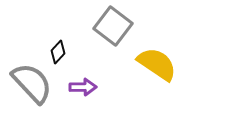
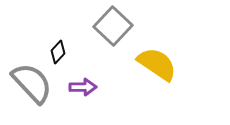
gray square: rotated 6 degrees clockwise
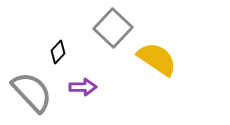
gray square: moved 2 px down
yellow semicircle: moved 5 px up
gray semicircle: moved 9 px down
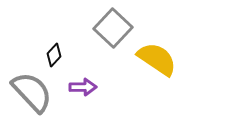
black diamond: moved 4 px left, 3 px down
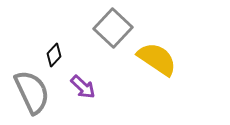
purple arrow: rotated 44 degrees clockwise
gray semicircle: rotated 18 degrees clockwise
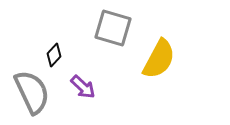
gray square: rotated 27 degrees counterclockwise
yellow semicircle: moved 2 px right; rotated 84 degrees clockwise
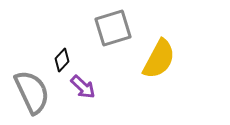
gray square: rotated 33 degrees counterclockwise
black diamond: moved 8 px right, 5 px down
